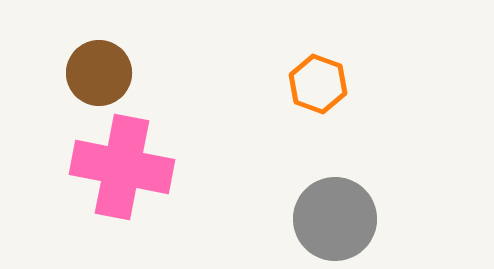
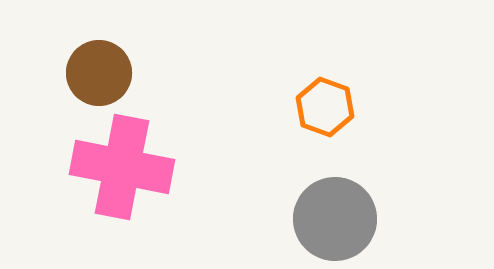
orange hexagon: moved 7 px right, 23 px down
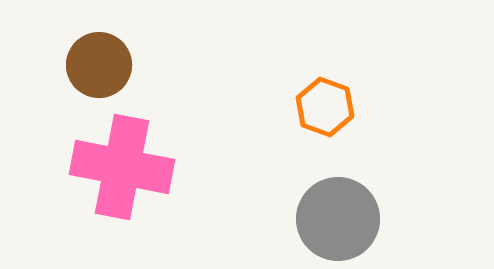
brown circle: moved 8 px up
gray circle: moved 3 px right
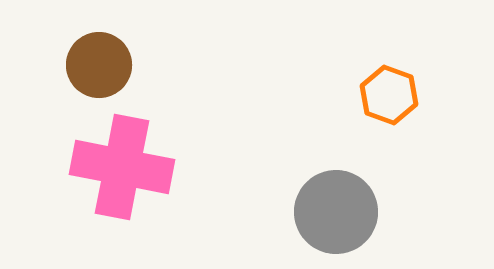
orange hexagon: moved 64 px right, 12 px up
gray circle: moved 2 px left, 7 px up
